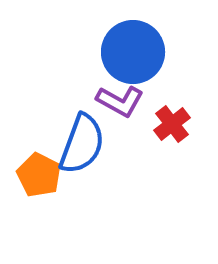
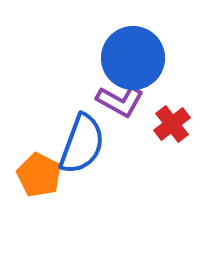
blue circle: moved 6 px down
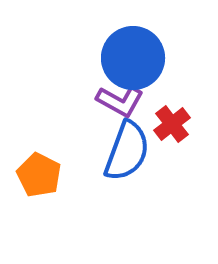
blue semicircle: moved 45 px right, 7 px down
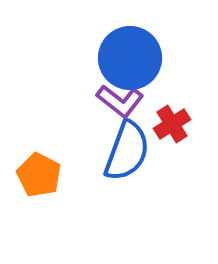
blue circle: moved 3 px left
purple L-shape: rotated 9 degrees clockwise
red cross: rotated 6 degrees clockwise
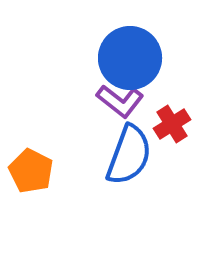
blue semicircle: moved 2 px right, 4 px down
orange pentagon: moved 8 px left, 4 px up
